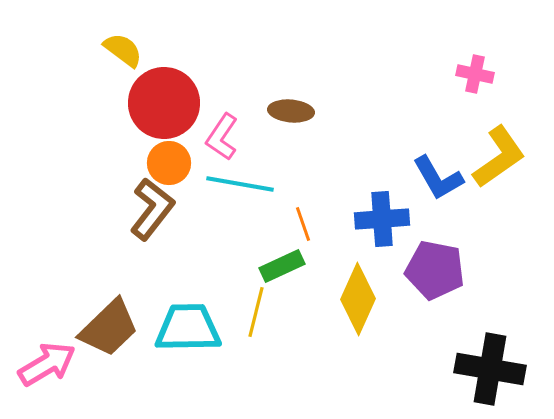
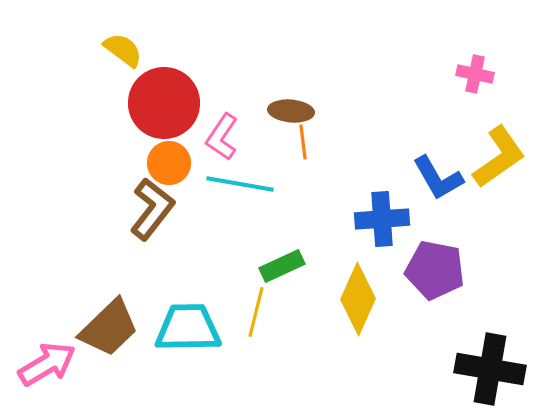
orange line: moved 82 px up; rotated 12 degrees clockwise
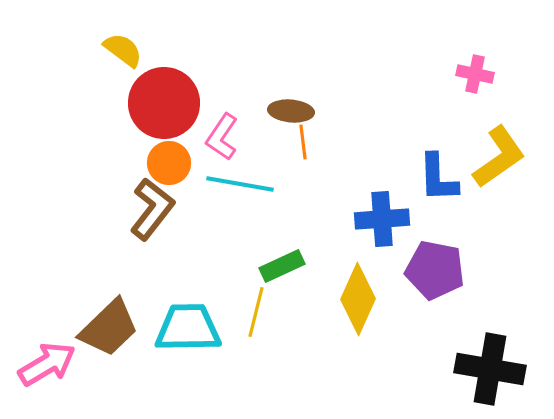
blue L-shape: rotated 28 degrees clockwise
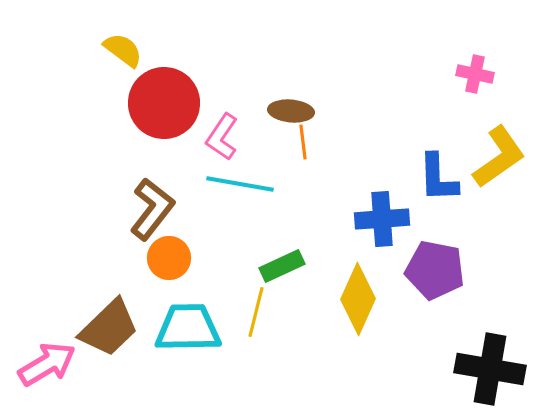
orange circle: moved 95 px down
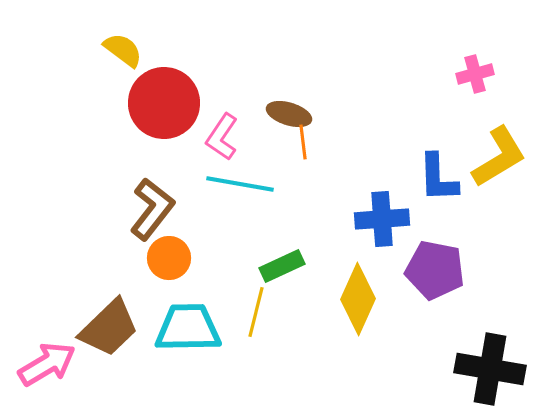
pink cross: rotated 27 degrees counterclockwise
brown ellipse: moved 2 px left, 3 px down; rotated 12 degrees clockwise
yellow L-shape: rotated 4 degrees clockwise
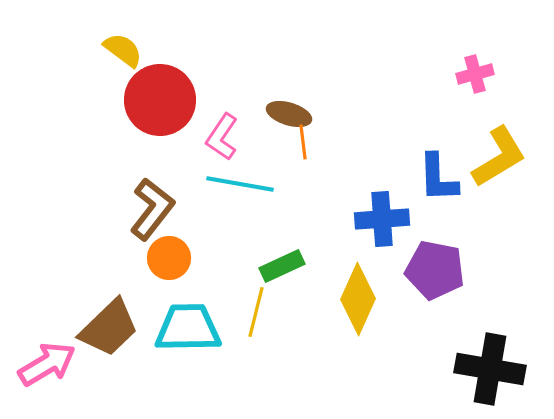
red circle: moved 4 px left, 3 px up
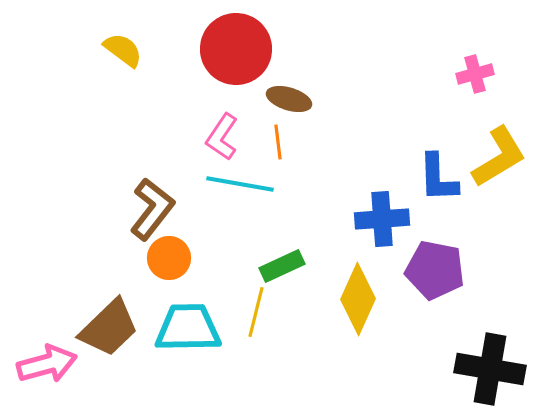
red circle: moved 76 px right, 51 px up
brown ellipse: moved 15 px up
orange line: moved 25 px left
pink arrow: rotated 16 degrees clockwise
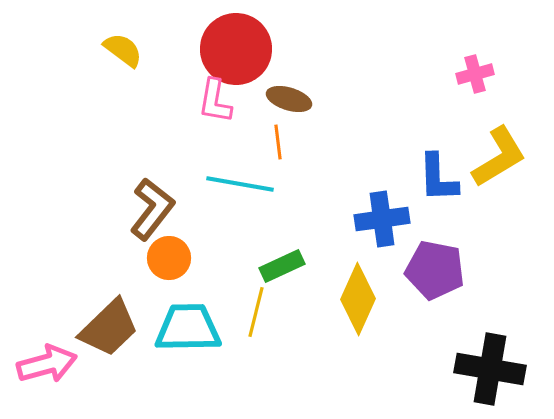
pink L-shape: moved 7 px left, 36 px up; rotated 24 degrees counterclockwise
blue cross: rotated 4 degrees counterclockwise
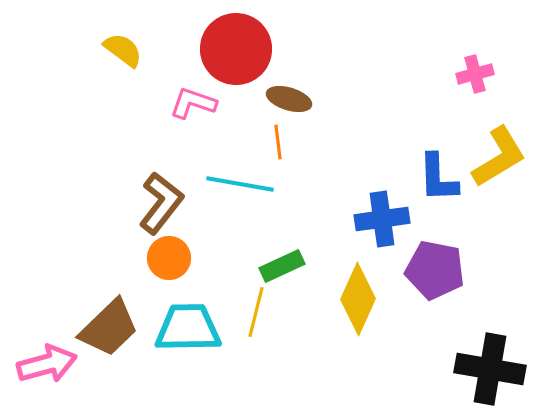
pink L-shape: moved 22 px left, 2 px down; rotated 99 degrees clockwise
brown L-shape: moved 9 px right, 6 px up
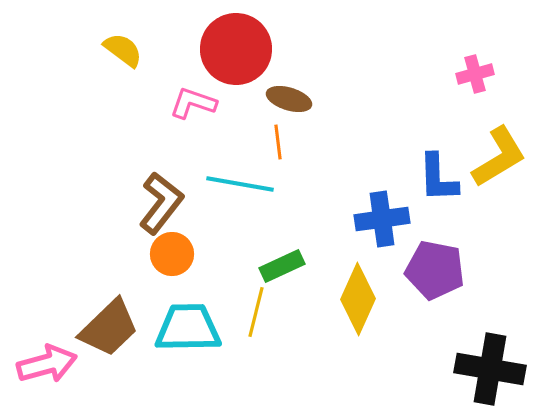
orange circle: moved 3 px right, 4 px up
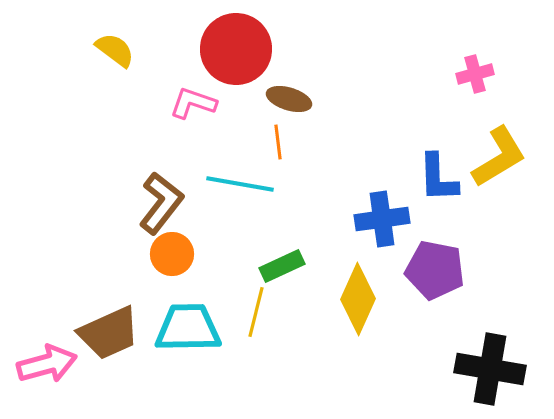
yellow semicircle: moved 8 px left
brown trapezoid: moved 5 px down; rotated 20 degrees clockwise
